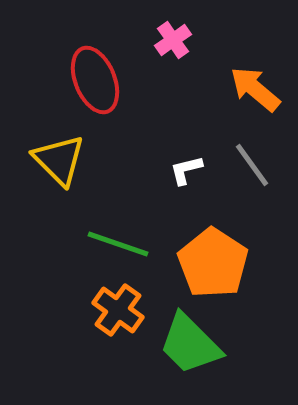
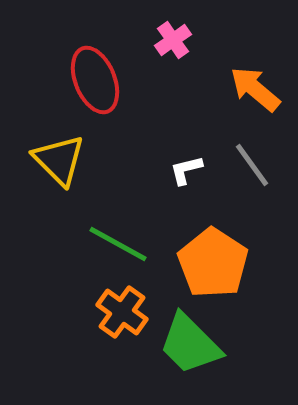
green line: rotated 10 degrees clockwise
orange cross: moved 4 px right, 2 px down
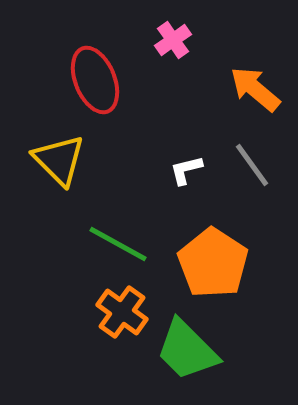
green trapezoid: moved 3 px left, 6 px down
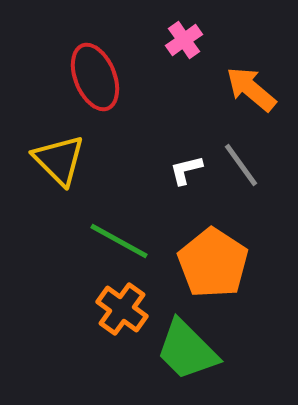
pink cross: moved 11 px right
red ellipse: moved 3 px up
orange arrow: moved 4 px left
gray line: moved 11 px left
green line: moved 1 px right, 3 px up
orange cross: moved 3 px up
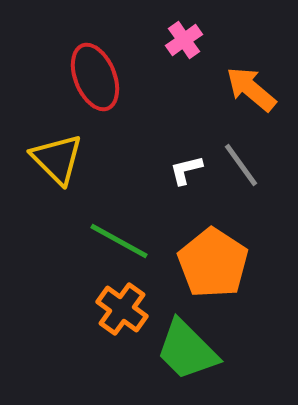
yellow triangle: moved 2 px left, 1 px up
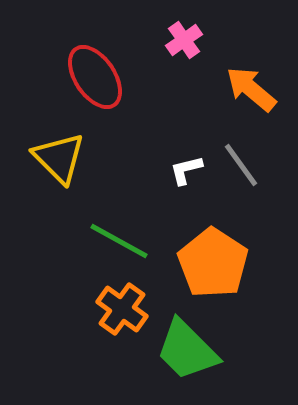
red ellipse: rotated 12 degrees counterclockwise
yellow triangle: moved 2 px right, 1 px up
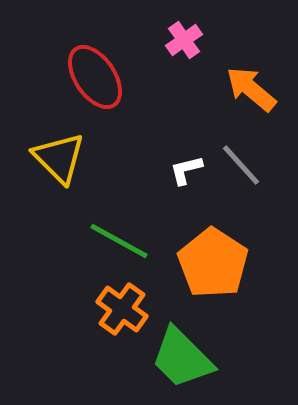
gray line: rotated 6 degrees counterclockwise
green trapezoid: moved 5 px left, 8 px down
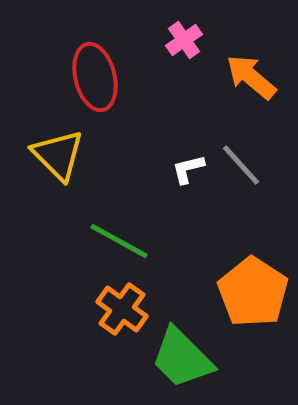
red ellipse: rotated 20 degrees clockwise
orange arrow: moved 12 px up
yellow triangle: moved 1 px left, 3 px up
white L-shape: moved 2 px right, 1 px up
orange pentagon: moved 40 px right, 29 px down
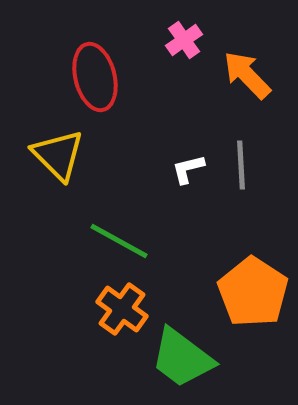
orange arrow: moved 4 px left, 2 px up; rotated 6 degrees clockwise
gray line: rotated 39 degrees clockwise
green trapezoid: rotated 8 degrees counterclockwise
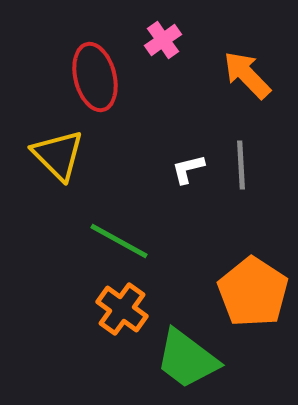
pink cross: moved 21 px left
green trapezoid: moved 5 px right, 1 px down
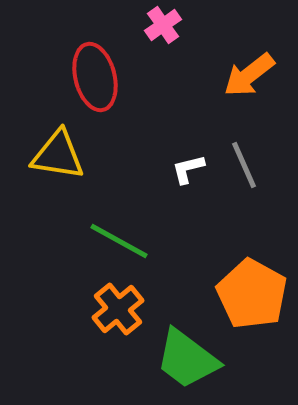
pink cross: moved 15 px up
orange arrow: moved 2 px right; rotated 84 degrees counterclockwise
yellow triangle: rotated 36 degrees counterclockwise
gray line: moved 3 px right; rotated 21 degrees counterclockwise
orange pentagon: moved 1 px left, 2 px down; rotated 4 degrees counterclockwise
orange cross: moved 4 px left; rotated 15 degrees clockwise
